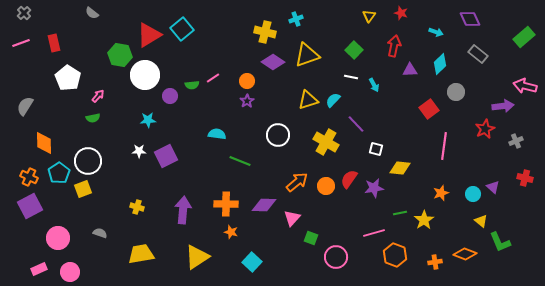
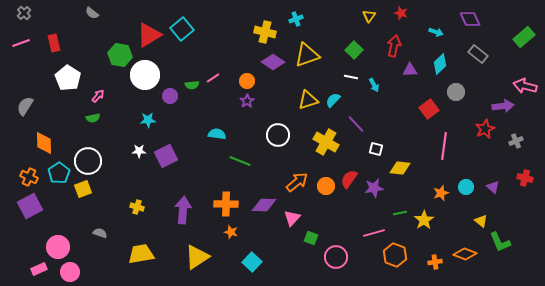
cyan circle at (473, 194): moved 7 px left, 7 px up
pink circle at (58, 238): moved 9 px down
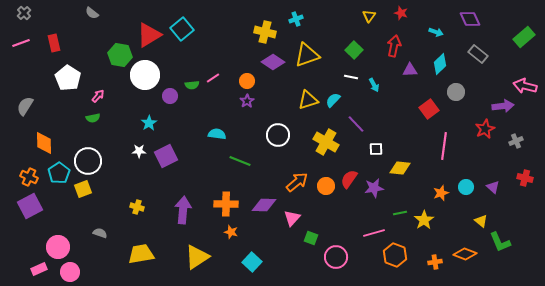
cyan star at (148, 120): moved 1 px right, 3 px down; rotated 28 degrees counterclockwise
white square at (376, 149): rotated 16 degrees counterclockwise
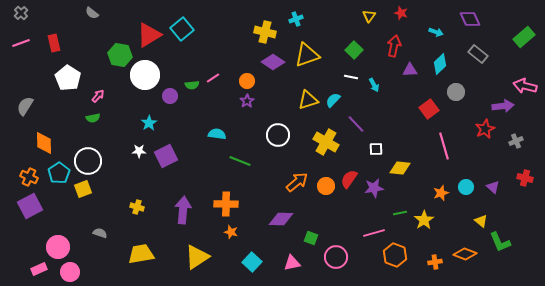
gray cross at (24, 13): moved 3 px left
pink line at (444, 146): rotated 24 degrees counterclockwise
purple diamond at (264, 205): moved 17 px right, 14 px down
pink triangle at (292, 218): moved 45 px down; rotated 36 degrees clockwise
